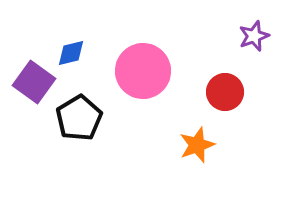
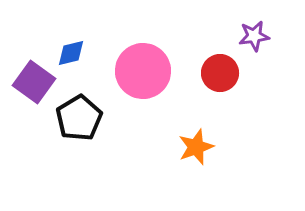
purple star: rotated 12 degrees clockwise
red circle: moved 5 px left, 19 px up
orange star: moved 1 px left, 2 px down
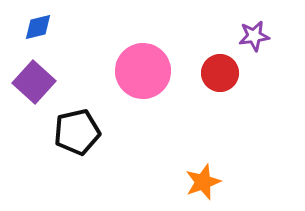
blue diamond: moved 33 px left, 26 px up
purple square: rotated 6 degrees clockwise
black pentagon: moved 2 px left, 14 px down; rotated 18 degrees clockwise
orange star: moved 7 px right, 35 px down
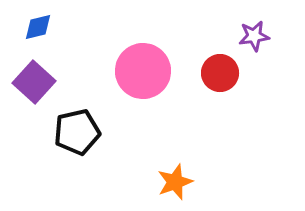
orange star: moved 28 px left
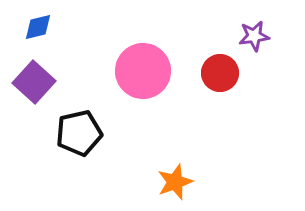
black pentagon: moved 2 px right, 1 px down
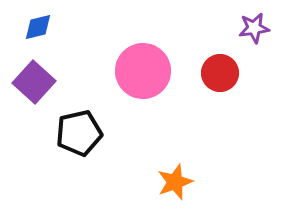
purple star: moved 8 px up
